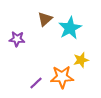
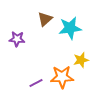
cyan star: rotated 20 degrees clockwise
purple line: rotated 16 degrees clockwise
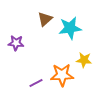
purple star: moved 1 px left, 4 px down
yellow star: moved 3 px right; rotated 21 degrees clockwise
orange star: moved 2 px up
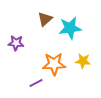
yellow star: moved 1 px left, 1 px down
orange star: moved 8 px left, 11 px up
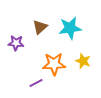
brown triangle: moved 5 px left, 8 px down
yellow star: rotated 14 degrees clockwise
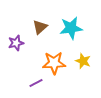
cyan star: moved 1 px right
purple star: rotated 21 degrees counterclockwise
orange star: moved 1 px up
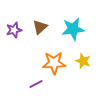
cyan star: moved 2 px right, 1 px down
purple star: moved 2 px left, 13 px up
purple line: moved 1 px down
